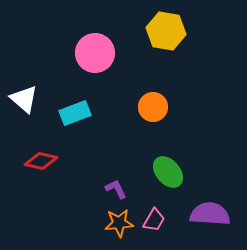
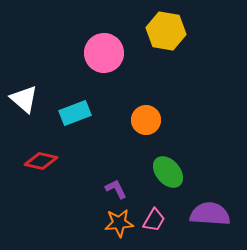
pink circle: moved 9 px right
orange circle: moved 7 px left, 13 px down
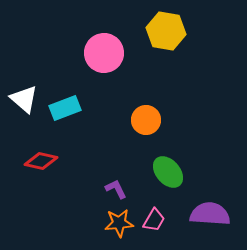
cyan rectangle: moved 10 px left, 5 px up
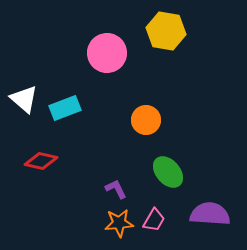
pink circle: moved 3 px right
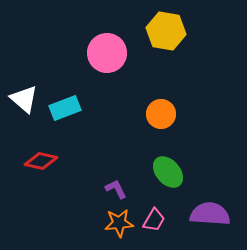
orange circle: moved 15 px right, 6 px up
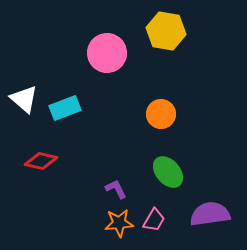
purple semicircle: rotated 12 degrees counterclockwise
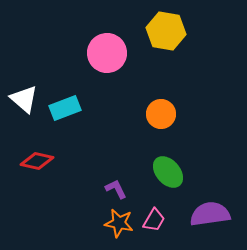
red diamond: moved 4 px left
orange star: rotated 16 degrees clockwise
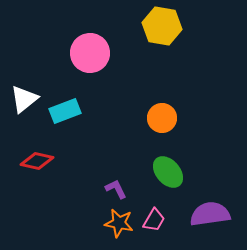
yellow hexagon: moved 4 px left, 5 px up
pink circle: moved 17 px left
white triangle: rotated 40 degrees clockwise
cyan rectangle: moved 3 px down
orange circle: moved 1 px right, 4 px down
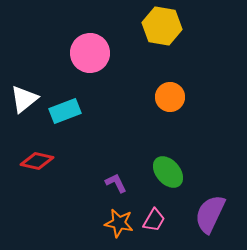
orange circle: moved 8 px right, 21 px up
purple L-shape: moved 6 px up
purple semicircle: rotated 57 degrees counterclockwise
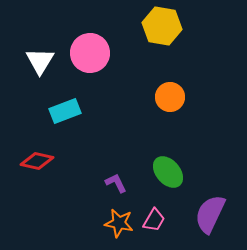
white triangle: moved 16 px right, 38 px up; rotated 20 degrees counterclockwise
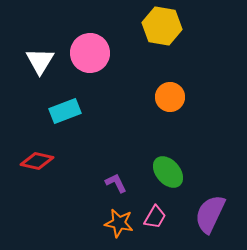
pink trapezoid: moved 1 px right, 3 px up
